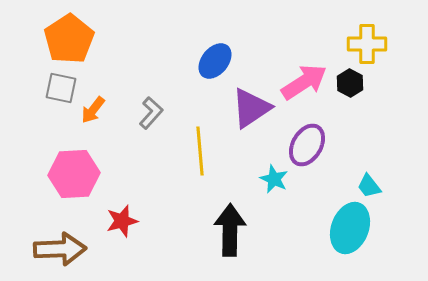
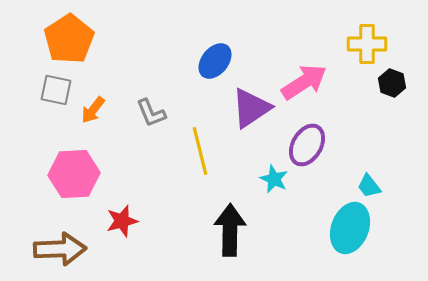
black hexagon: moved 42 px right; rotated 8 degrees counterclockwise
gray square: moved 5 px left, 2 px down
gray L-shape: rotated 116 degrees clockwise
yellow line: rotated 9 degrees counterclockwise
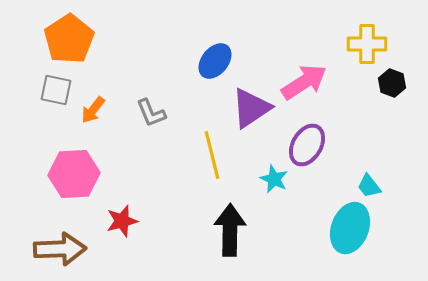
yellow line: moved 12 px right, 4 px down
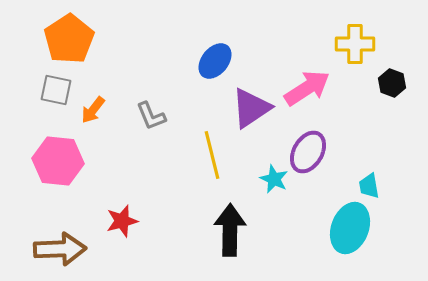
yellow cross: moved 12 px left
pink arrow: moved 3 px right, 6 px down
gray L-shape: moved 3 px down
purple ellipse: moved 1 px right, 7 px down
pink hexagon: moved 16 px left, 13 px up; rotated 9 degrees clockwise
cyan trapezoid: rotated 28 degrees clockwise
